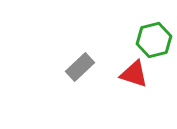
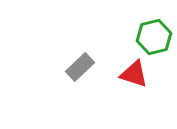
green hexagon: moved 3 px up
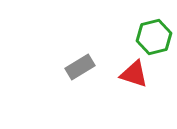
gray rectangle: rotated 12 degrees clockwise
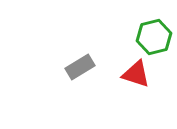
red triangle: moved 2 px right
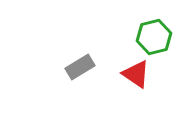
red triangle: rotated 16 degrees clockwise
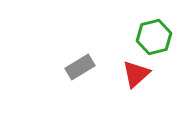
red triangle: rotated 44 degrees clockwise
